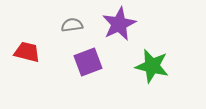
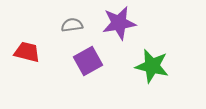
purple star: moved 1 px up; rotated 16 degrees clockwise
purple square: moved 1 px up; rotated 8 degrees counterclockwise
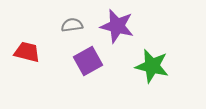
purple star: moved 2 px left, 3 px down; rotated 24 degrees clockwise
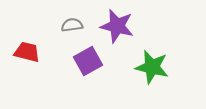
green star: moved 1 px down
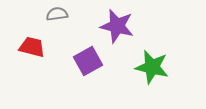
gray semicircle: moved 15 px left, 11 px up
red trapezoid: moved 5 px right, 5 px up
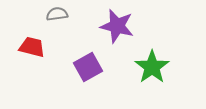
purple square: moved 6 px down
green star: rotated 24 degrees clockwise
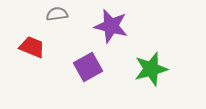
purple star: moved 6 px left
red trapezoid: rotated 8 degrees clockwise
green star: moved 1 px left, 2 px down; rotated 20 degrees clockwise
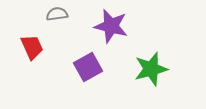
red trapezoid: rotated 44 degrees clockwise
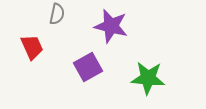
gray semicircle: rotated 110 degrees clockwise
green star: moved 3 px left, 9 px down; rotated 20 degrees clockwise
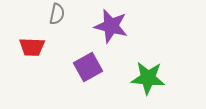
red trapezoid: rotated 116 degrees clockwise
